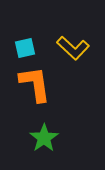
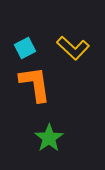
cyan square: rotated 15 degrees counterclockwise
green star: moved 5 px right
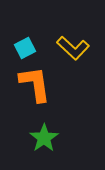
green star: moved 5 px left
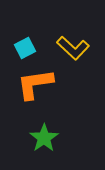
orange L-shape: rotated 90 degrees counterclockwise
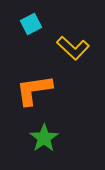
cyan square: moved 6 px right, 24 px up
orange L-shape: moved 1 px left, 6 px down
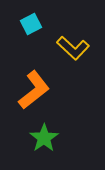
orange L-shape: rotated 150 degrees clockwise
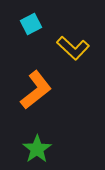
orange L-shape: moved 2 px right
green star: moved 7 px left, 11 px down
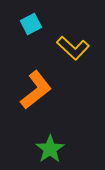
green star: moved 13 px right
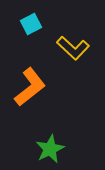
orange L-shape: moved 6 px left, 3 px up
green star: rotated 8 degrees clockwise
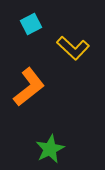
orange L-shape: moved 1 px left
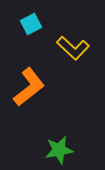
green star: moved 9 px right, 1 px down; rotated 16 degrees clockwise
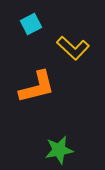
orange L-shape: moved 8 px right; rotated 24 degrees clockwise
